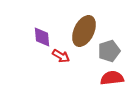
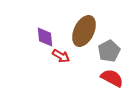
purple diamond: moved 3 px right
gray pentagon: rotated 10 degrees counterclockwise
red semicircle: rotated 35 degrees clockwise
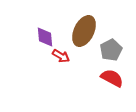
gray pentagon: moved 2 px right, 1 px up
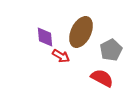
brown ellipse: moved 3 px left, 1 px down
red semicircle: moved 10 px left
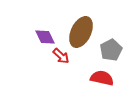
purple diamond: rotated 20 degrees counterclockwise
red arrow: rotated 12 degrees clockwise
red semicircle: rotated 15 degrees counterclockwise
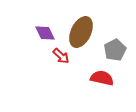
purple diamond: moved 4 px up
gray pentagon: moved 4 px right
